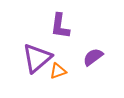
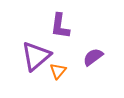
purple triangle: moved 1 px left, 2 px up
orange triangle: rotated 30 degrees counterclockwise
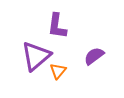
purple L-shape: moved 3 px left
purple semicircle: moved 1 px right, 1 px up
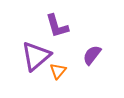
purple L-shape: rotated 24 degrees counterclockwise
purple semicircle: moved 2 px left, 1 px up; rotated 15 degrees counterclockwise
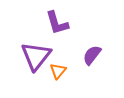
purple L-shape: moved 3 px up
purple triangle: rotated 12 degrees counterclockwise
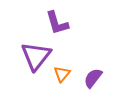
purple semicircle: moved 1 px right, 23 px down
orange triangle: moved 4 px right, 3 px down
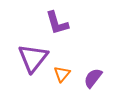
purple triangle: moved 3 px left, 2 px down
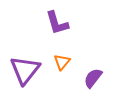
purple triangle: moved 8 px left, 12 px down
orange triangle: moved 12 px up
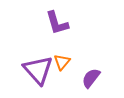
purple triangle: moved 13 px right; rotated 20 degrees counterclockwise
purple semicircle: moved 2 px left
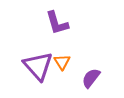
orange triangle: rotated 12 degrees counterclockwise
purple triangle: moved 4 px up
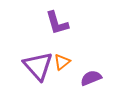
orange triangle: rotated 24 degrees clockwise
purple semicircle: rotated 30 degrees clockwise
